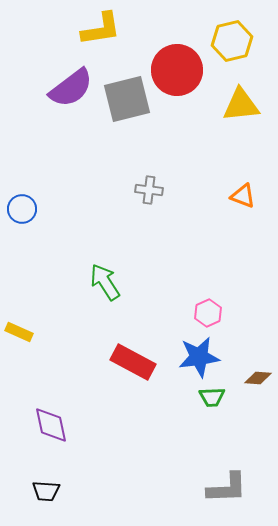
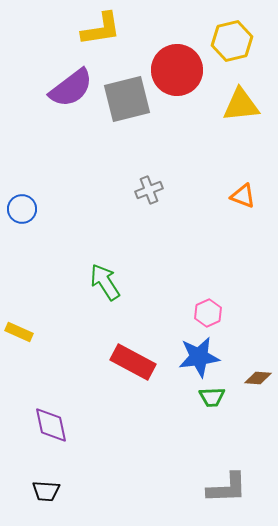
gray cross: rotated 28 degrees counterclockwise
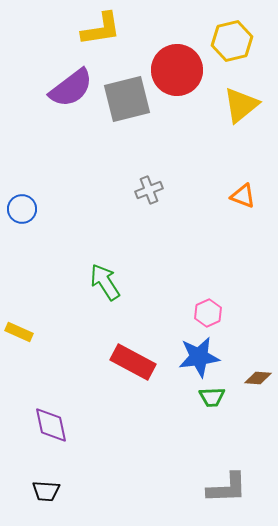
yellow triangle: rotated 33 degrees counterclockwise
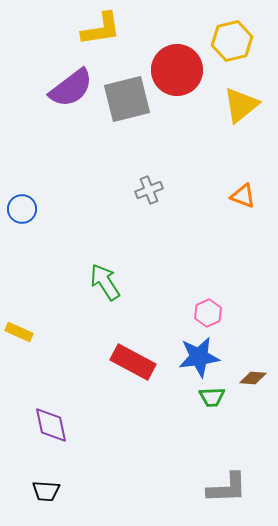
brown diamond: moved 5 px left
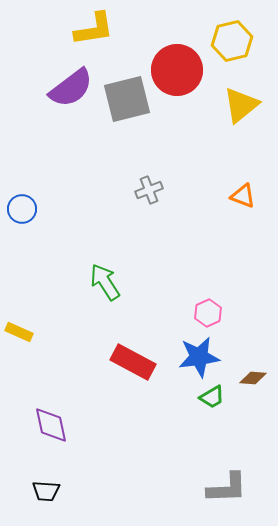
yellow L-shape: moved 7 px left
green trapezoid: rotated 28 degrees counterclockwise
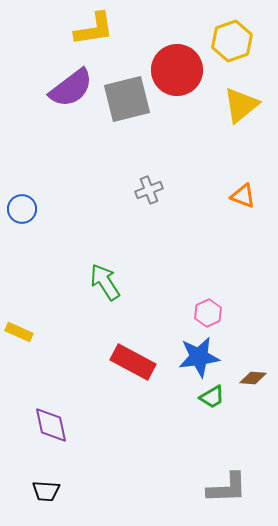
yellow hexagon: rotated 6 degrees counterclockwise
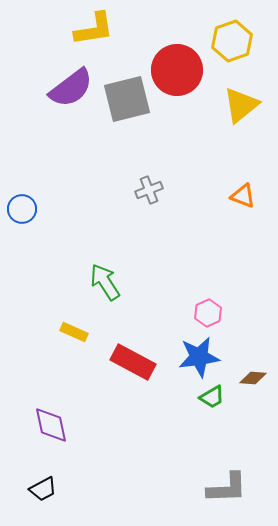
yellow rectangle: moved 55 px right
black trapezoid: moved 3 px left, 2 px up; rotated 32 degrees counterclockwise
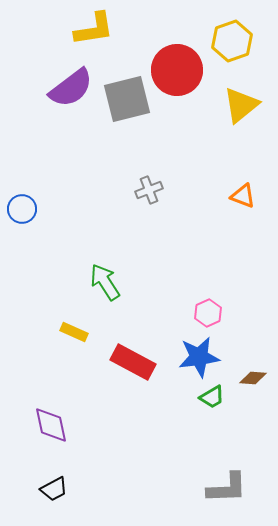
black trapezoid: moved 11 px right
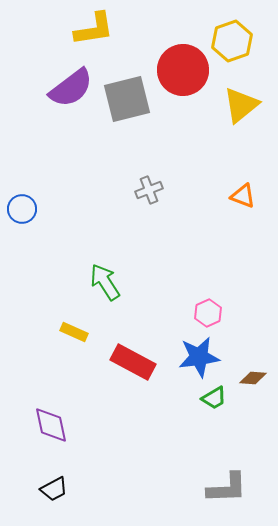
red circle: moved 6 px right
green trapezoid: moved 2 px right, 1 px down
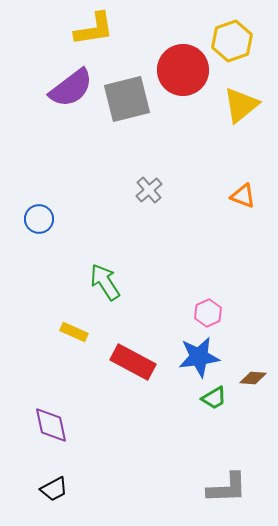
gray cross: rotated 20 degrees counterclockwise
blue circle: moved 17 px right, 10 px down
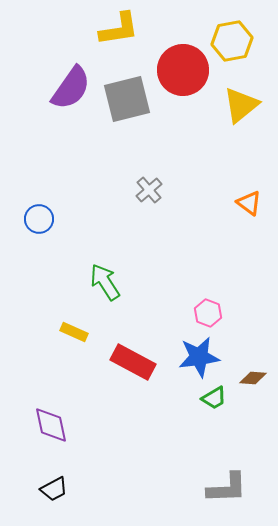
yellow L-shape: moved 25 px right
yellow hexagon: rotated 9 degrees clockwise
purple semicircle: rotated 18 degrees counterclockwise
orange triangle: moved 6 px right, 7 px down; rotated 16 degrees clockwise
pink hexagon: rotated 16 degrees counterclockwise
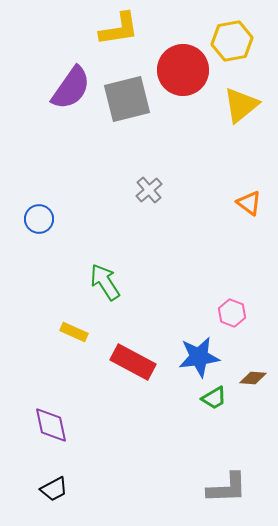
pink hexagon: moved 24 px right
